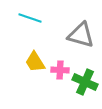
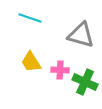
yellow trapezoid: moved 4 px left
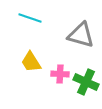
pink cross: moved 4 px down
green cross: moved 1 px right
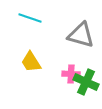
pink cross: moved 11 px right
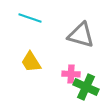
green cross: moved 5 px down
